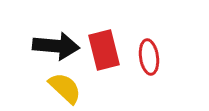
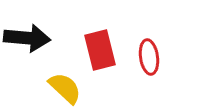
black arrow: moved 29 px left, 8 px up
red rectangle: moved 4 px left
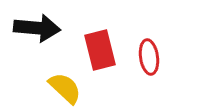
black arrow: moved 10 px right, 10 px up
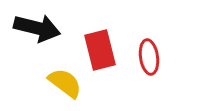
black arrow: rotated 9 degrees clockwise
yellow semicircle: moved 5 px up; rotated 6 degrees counterclockwise
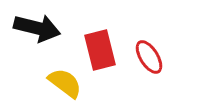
red ellipse: rotated 24 degrees counterclockwise
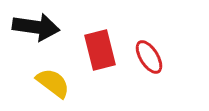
black arrow: moved 1 px left, 1 px up; rotated 6 degrees counterclockwise
yellow semicircle: moved 12 px left
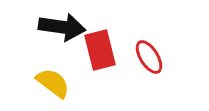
black arrow: moved 26 px right
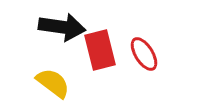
red ellipse: moved 5 px left, 3 px up
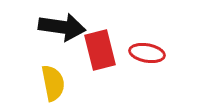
red ellipse: moved 3 px right, 1 px up; rotated 48 degrees counterclockwise
yellow semicircle: rotated 42 degrees clockwise
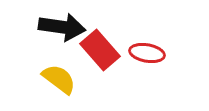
red rectangle: rotated 27 degrees counterclockwise
yellow semicircle: moved 6 px right, 4 px up; rotated 42 degrees counterclockwise
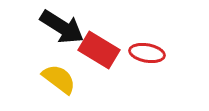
black arrow: rotated 24 degrees clockwise
red rectangle: moved 1 px left; rotated 18 degrees counterclockwise
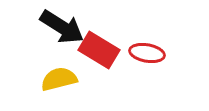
yellow semicircle: rotated 51 degrees counterclockwise
